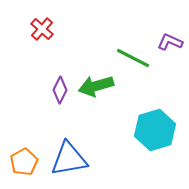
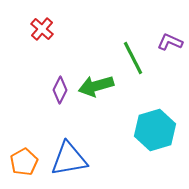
green line: rotated 36 degrees clockwise
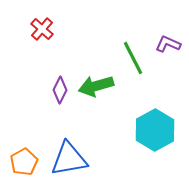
purple L-shape: moved 2 px left, 2 px down
cyan hexagon: rotated 12 degrees counterclockwise
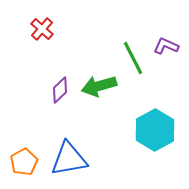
purple L-shape: moved 2 px left, 2 px down
green arrow: moved 3 px right
purple diamond: rotated 20 degrees clockwise
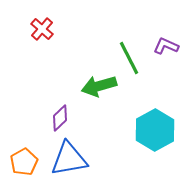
green line: moved 4 px left
purple diamond: moved 28 px down
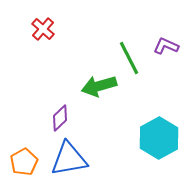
red cross: moved 1 px right
cyan hexagon: moved 4 px right, 8 px down
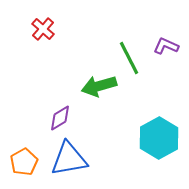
purple diamond: rotated 12 degrees clockwise
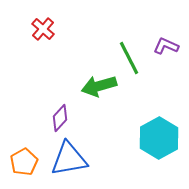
purple diamond: rotated 16 degrees counterclockwise
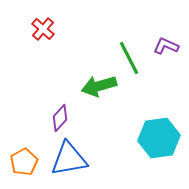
cyan hexagon: rotated 21 degrees clockwise
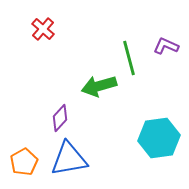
green line: rotated 12 degrees clockwise
